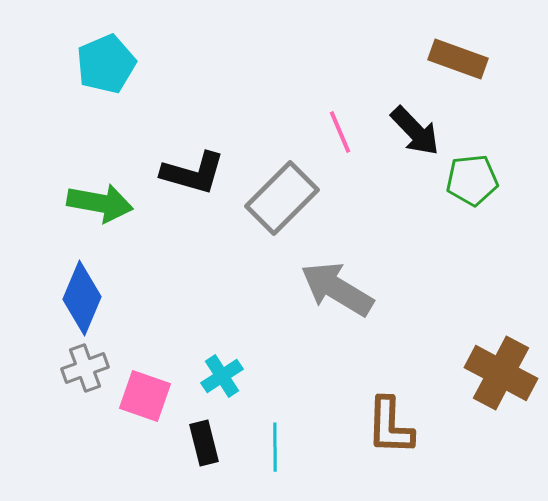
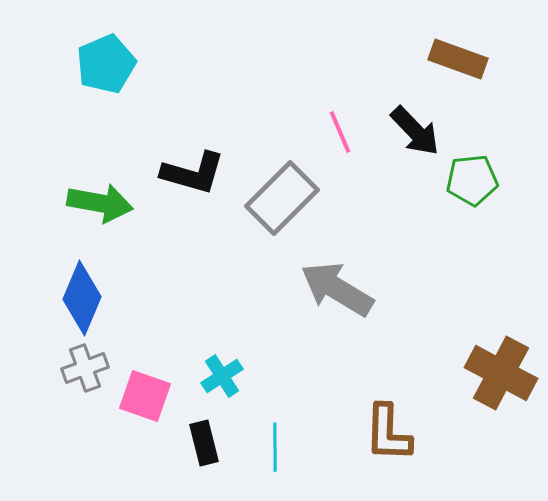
brown L-shape: moved 2 px left, 7 px down
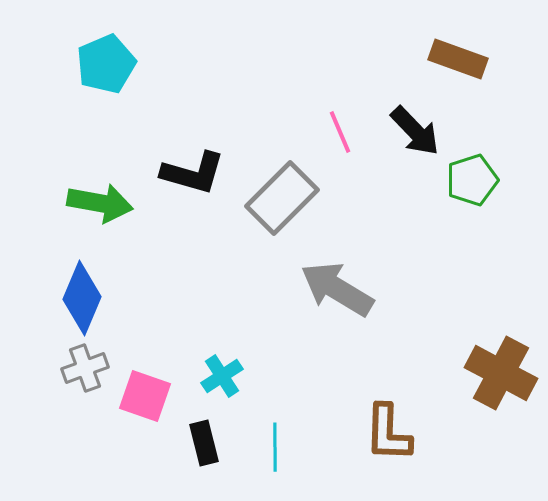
green pentagon: rotated 12 degrees counterclockwise
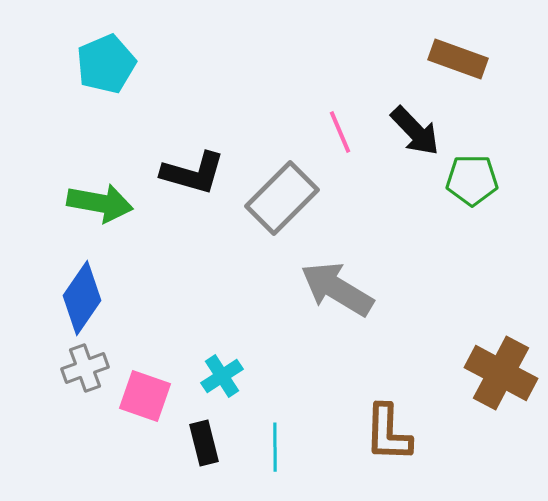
green pentagon: rotated 18 degrees clockwise
blue diamond: rotated 12 degrees clockwise
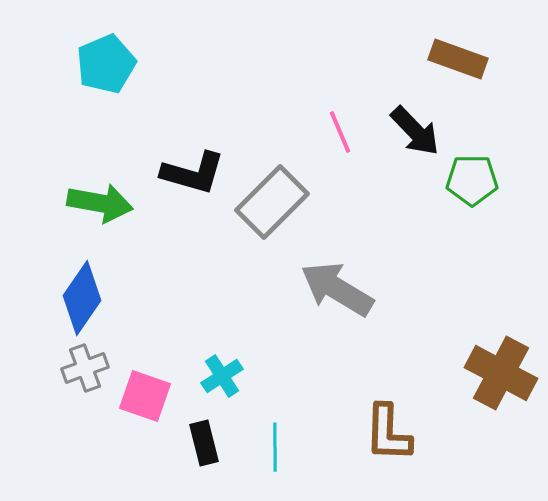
gray rectangle: moved 10 px left, 4 px down
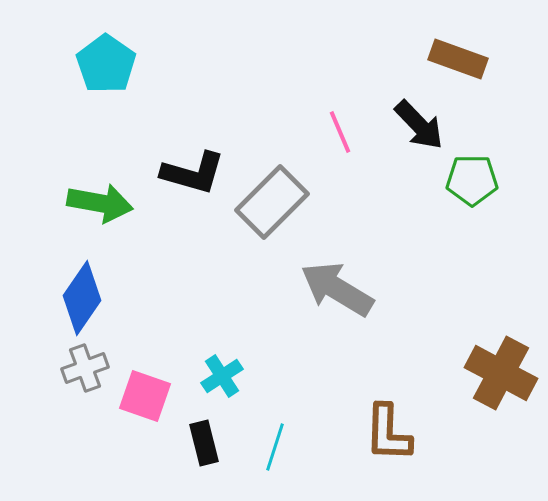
cyan pentagon: rotated 14 degrees counterclockwise
black arrow: moved 4 px right, 6 px up
cyan line: rotated 18 degrees clockwise
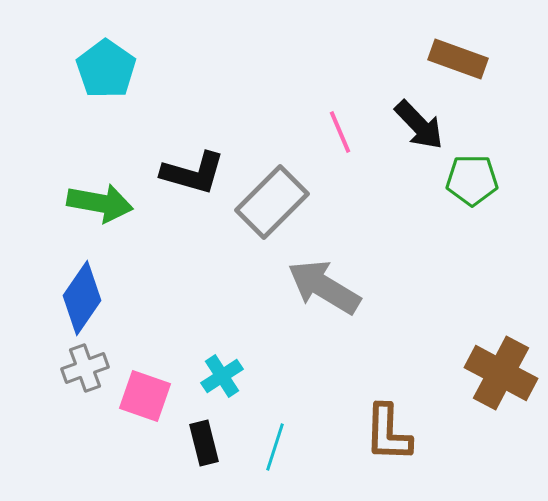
cyan pentagon: moved 5 px down
gray arrow: moved 13 px left, 2 px up
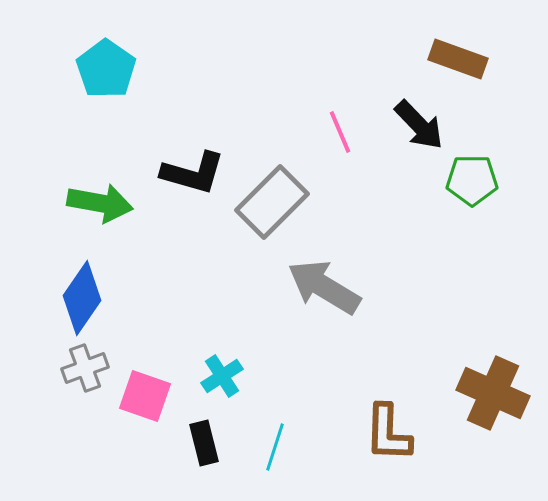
brown cross: moved 8 px left, 20 px down; rotated 4 degrees counterclockwise
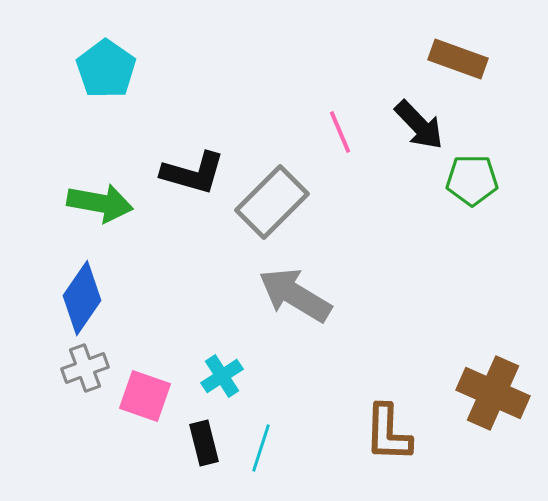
gray arrow: moved 29 px left, 8 px down
cyan line: moved 14 px left, 1 px down
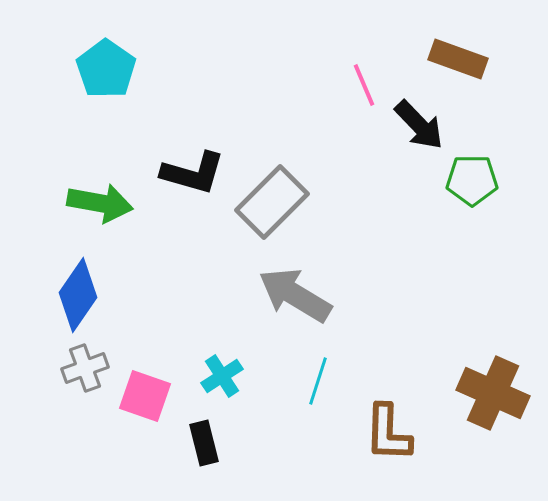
pink line: moved 24 px right, 47 px up
blue diamond: moved 4 px left, 3 px up
cyan line: moved 57 px right, 67 px up
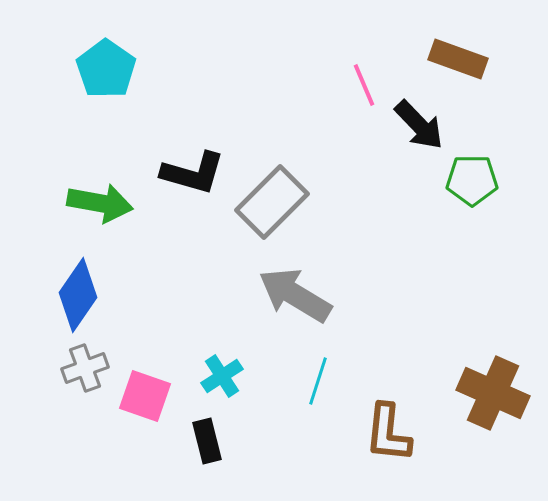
brown L-shape: rotated 4 degrees clockwise
black rectangle: moved 3 px right, 2 px up
